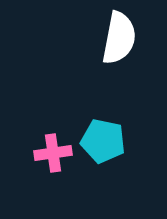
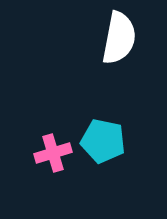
pink cross: rotated 9 degrees counterclockwise
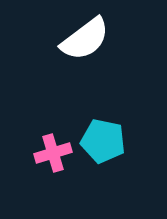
white semicircle: moved 34 px left, 1 px down; rotated 42 degrees clockwise
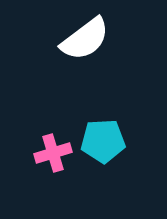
cyan pentagon: rotated 15 degrees counterclockwise
